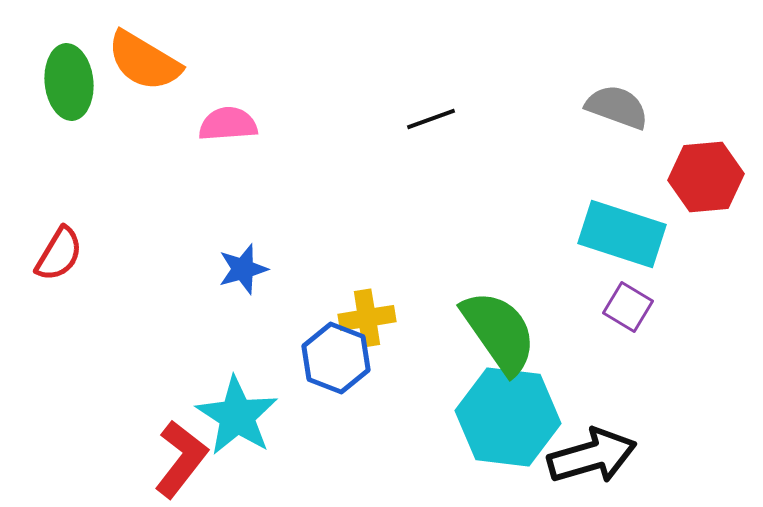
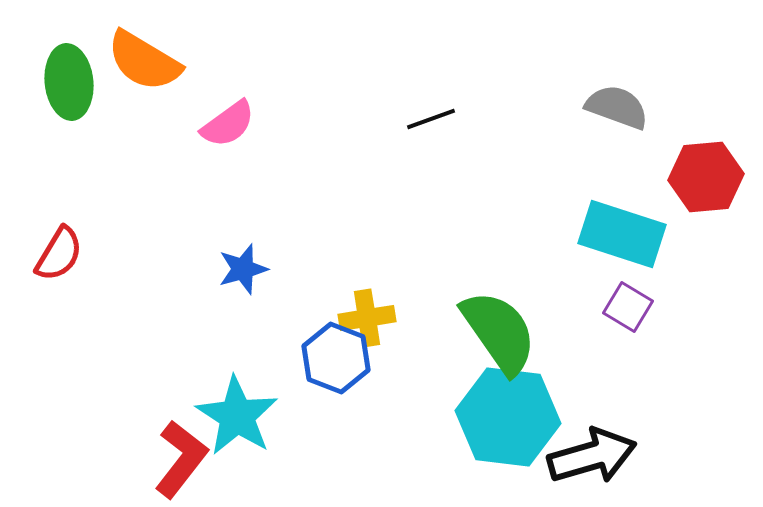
pink semicircle: rotated 148 degrees clockwise
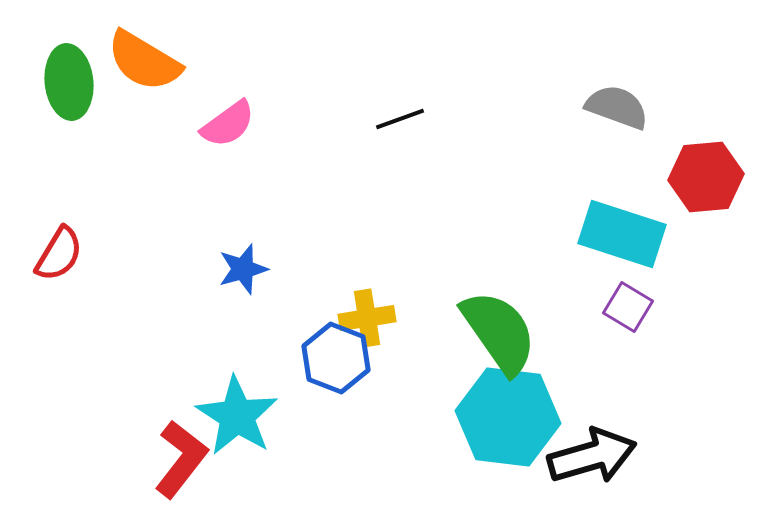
black line: moved 31 px left
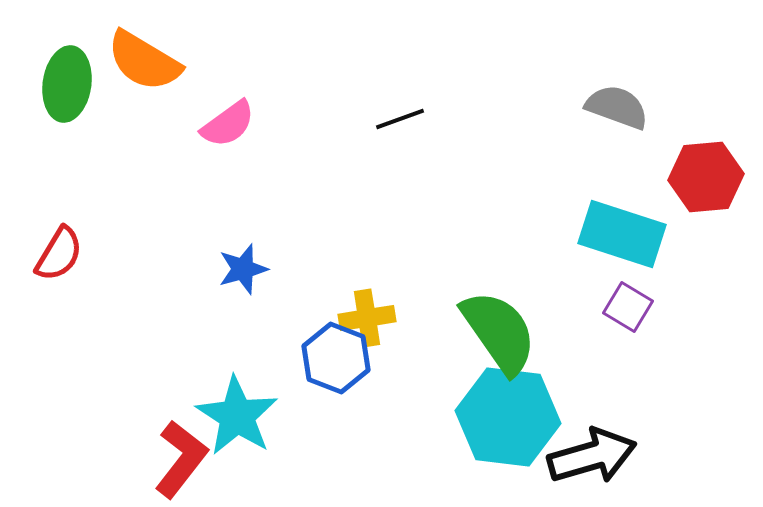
green ellipse: moved 2 px left, 2 px down; rotated 14 degrees clockwise
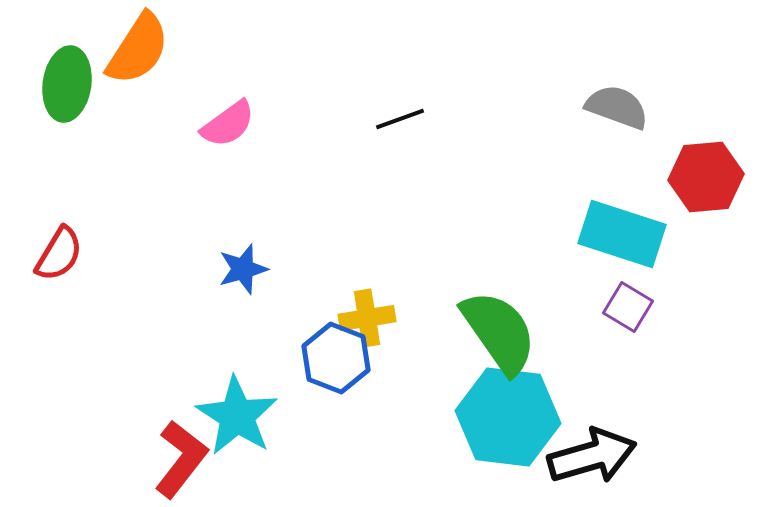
orange semicircle: moved 6 px left, 12 px up; rotated 88 degrees counterclockwise
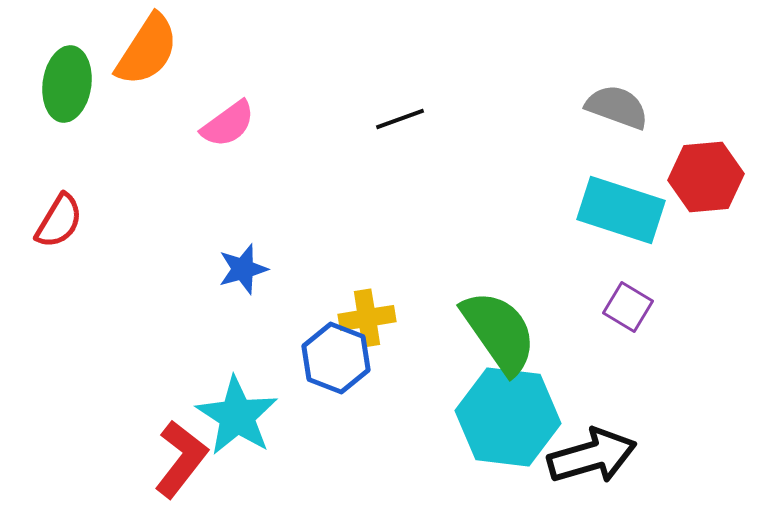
orange semicircle: moved 9 px right, 1 px down
cyan rectangle: moved 1 px left, 24 px up
red semicircle: moved 33 px up
